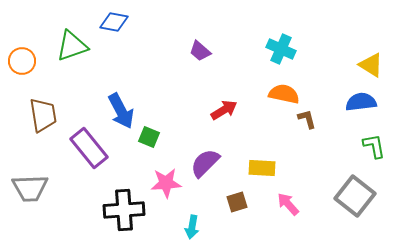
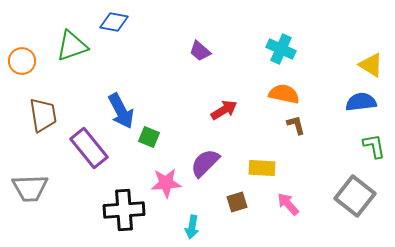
brown L-shape: moved 11 px left, 6 px down
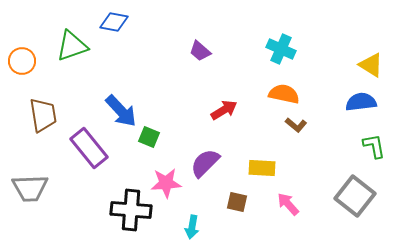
blue arrow: rotated 15 degrees counterclockwise
brown L-shape: rotated 145 degrees clockwise
brown square: rotated 30 degrees clockwise
black cross: moved 7 px right; rotated 9 degrees clockwise
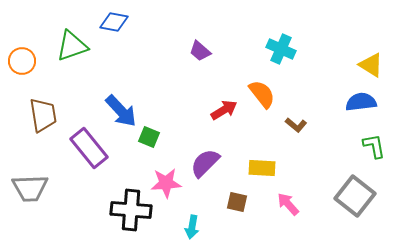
orange semicircle: moved 22 px left; rotated 40 degrees clockwise
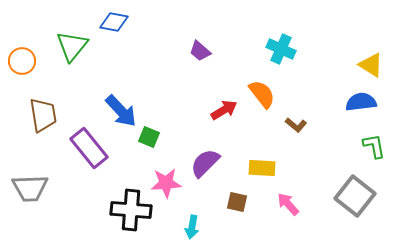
green triangle: rotated 32 degrees counterclockwise
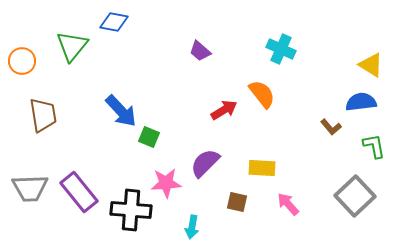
brown L-shape: moved 35 px right, 2 px down; rotated 10 degrees clockwise
purple rectangle: moved 10 px left, 44 px down
gray square: rotated 9 degrees clockwise
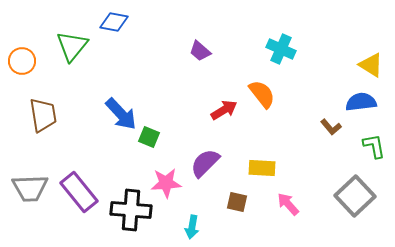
blue arrow: moved 3 px down
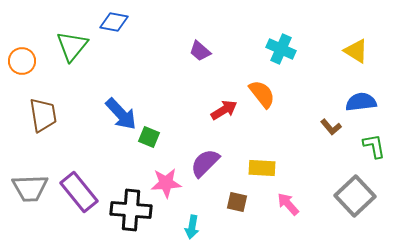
yellow triangle: moved 15 px left, 14 px up
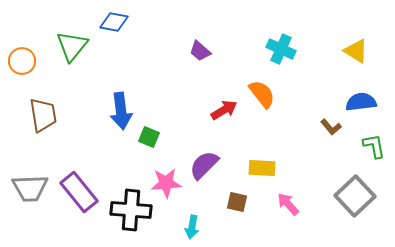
blue arrow: moved 3 px up; rotated 36 degrees clockwise
purple semicircle: moved 1 px left, 2 px down
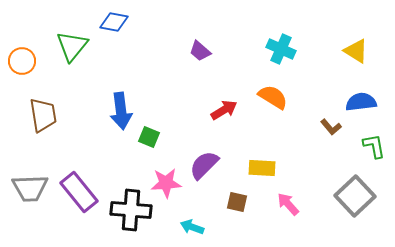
orange semicircle: moved 11 px right, 3 px down; rotated 20 degrees counterclockwise
cyan arrow: rotated 100 degrees clockwise
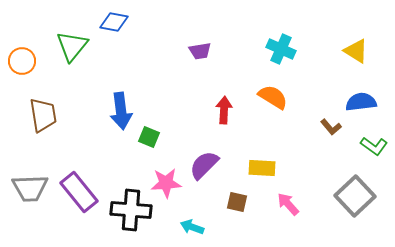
purple trapezoid: rotated 50 degrees counterclockwise
red arrow: rotated 56 degrees counterclockwise
green L-shape: rotated 136 degrees clockwise
